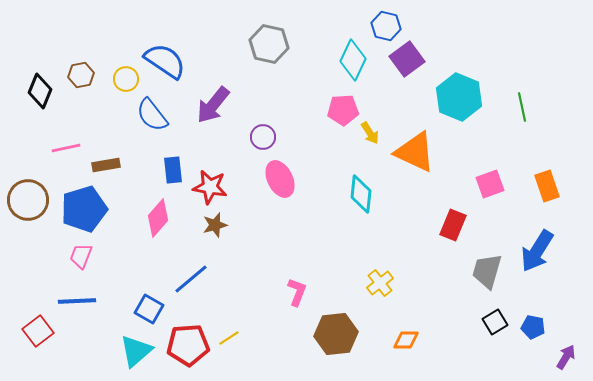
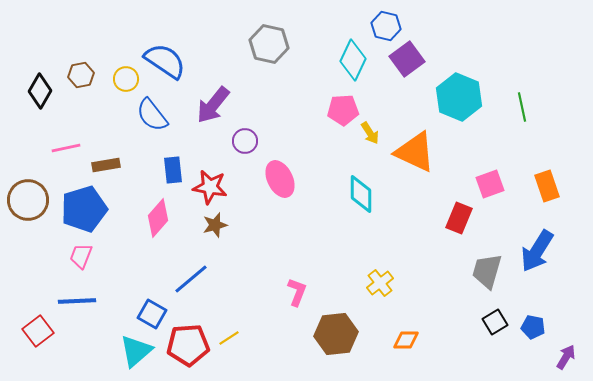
black diamond at (40, 91): rotated 8 degrees clockwise
purple circle at (263, 137): moved 18 px left, 4 px down
cyan diamond at (361, 194): rotated 6 degrees counterclockwise
red rectangle at (453, 225): moved 6 px right, 7 px up
blue square at (149, 309): moved 3 px right, 5 px down
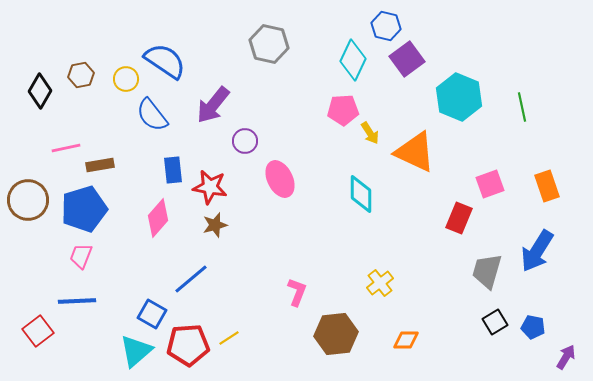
brown rectangle at (106, 165): moved 6 px left
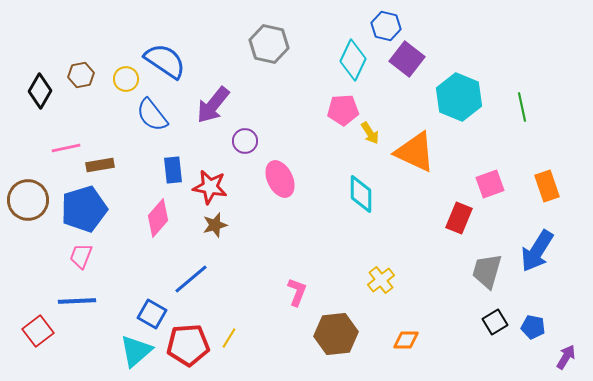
purple square at (407, 59): rotated 16 degrees counterclockwise
yellow cross at (380, 283): moved 1 px right, 3 px up
yellow line at (229, 338): rotated 25 degrees counterclockwise
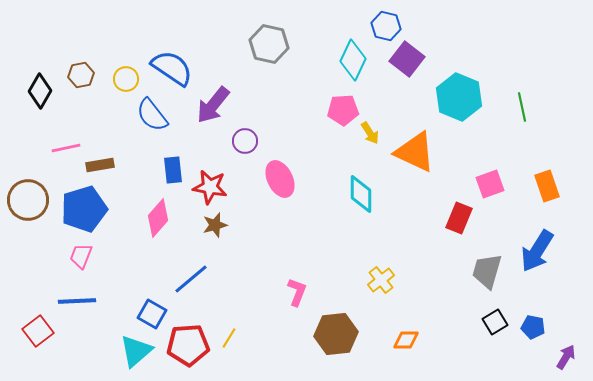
blue semicircle at (165, 61): moved 7 px right, 7 px down
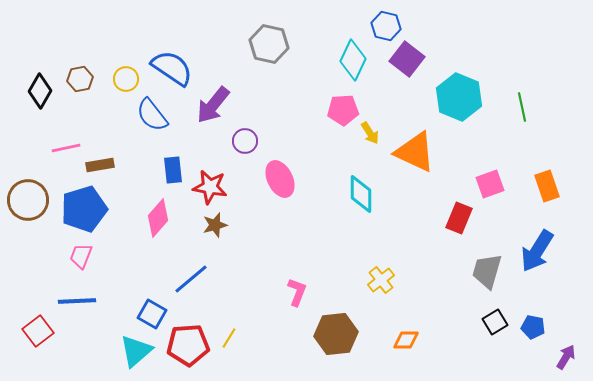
brown hexagon at (81, 75): moved 1 px left, 4 px down
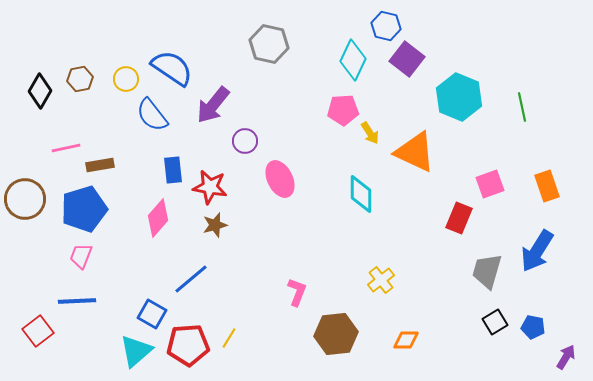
brown circle at (28, 200): moved 3 px left, 1 px up
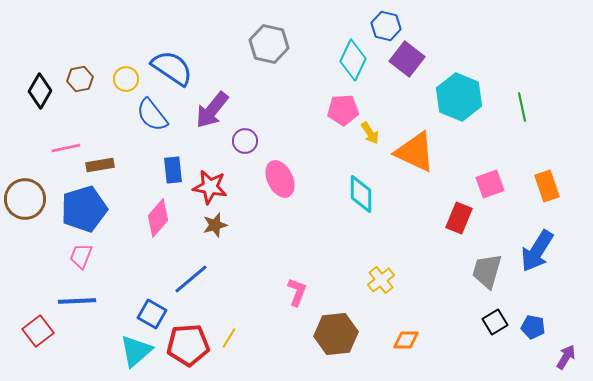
purple arrow at (213, 105): moved 1 px left, 5 px down
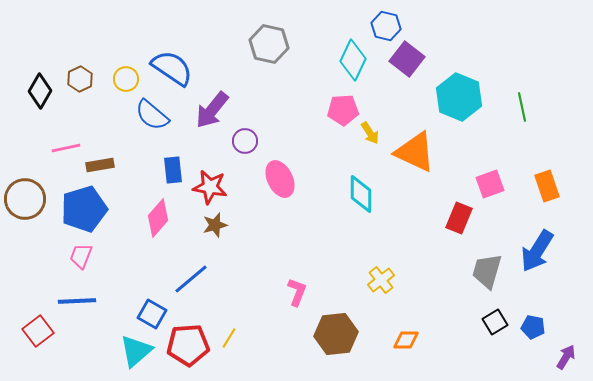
brown hexagon at (80, 79): rotated 15 degrees counterclockwise
blue semicircle at (152, 115): rotated 12 degrees counterclockwise
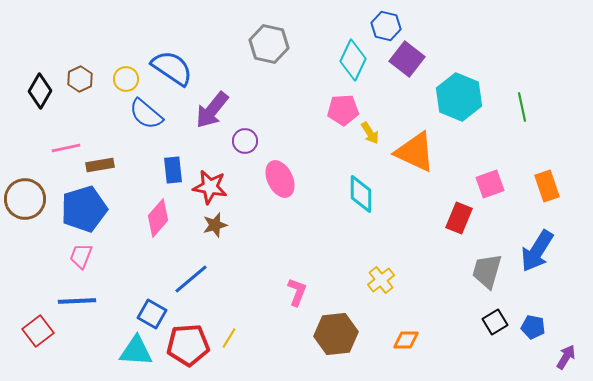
blue semicircle at (152, 115): moved 6 px left, 1 px up
cyan triangle at (136, 351): rotated 45 degrees clockwise
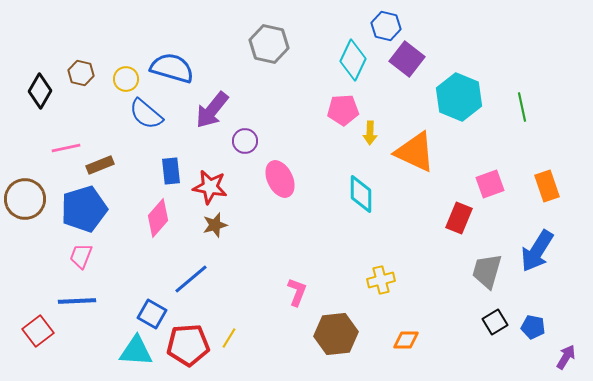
blue semicircle at (172, 68): rotated 18 degrees counterclockwise
brown hexagon at (80, 79): moved 1 px right, 6 px up; rotated 20 degrees counterclockwise
yellow arrow at (370, 133): rotated 35 degrees clockwise
brown rectangle at (100, 165): rotated 12 degrees counterclockwise
blue rectangle at (173, 170): moved 2 px left, 1 px down
yellow cross at (381, 280): rotated 24 degrees clockwise
